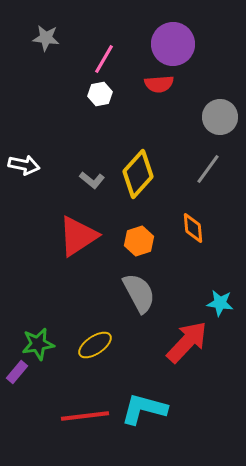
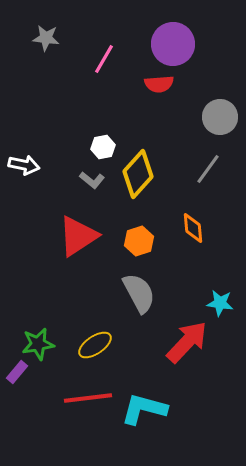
white hexagon: moved 3 px right, 53 px down
red line: moved 3 px right, 18 px up
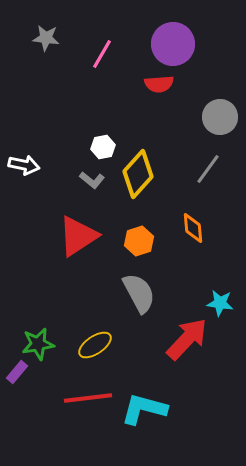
pink line: moved 2 px left, 5 px up
red arrow: moved 3 px up
